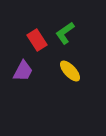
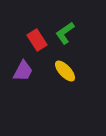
yellow ellipse: moved 5 px left
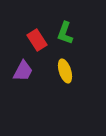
green L-shape: rotated 35 degrees counterclockwise
yellow ellipse: rotated 25 degrees clockwise
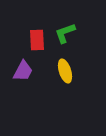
green L-shape: rotated 50 degrees clockwise
red rectangle: rotated 30 degrees clockwise
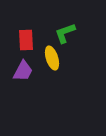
red rectangle: moved 11 px left
yellow ellipse: moved 13 px left, 13 px up
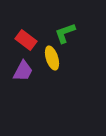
red rectangle: rotated 50 degrees counterclockwise
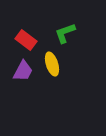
yellow ellipse: moved 6 px down
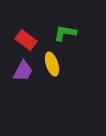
green L-shape: rotated 30 degrees clockwise
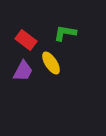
yellow ellipse: moved 1 px left, 1 px up; rotated 15 degrees counterclockwise
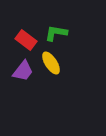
green L-shape: moved 9 px left
purple trapezoid: rotated 10 degrees clockwise
